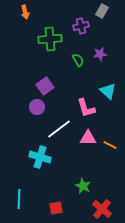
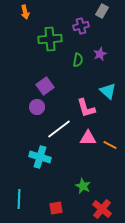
purple star: rotated 16 degrees counterclockwise
green semicircle: rotated 40 degrees clockwise
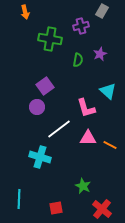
green cross: rotated 15 degrees clockwise
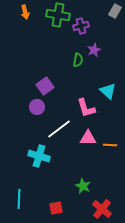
gray rectangle: moved 13 px right
green cross: moved 8 px right, 24 px up
purple star: moved 6 px left, 4 px up
orange line: rotated 24 degrees counterclockwise
cyan cross: moved 1 px left, 1 px up
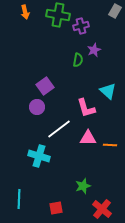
green star: rotated 28 degrees clockwise
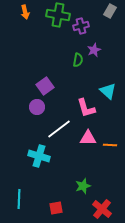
gray rectangle: moved 5 px left
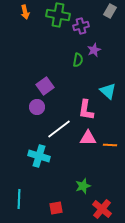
pink L-shape: moved 2 px down; rotated 25 degrees clockwise
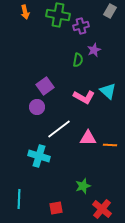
pink L-shape: moved 2 px left, 13 px up; rotated 70 degrees counterclockwise
